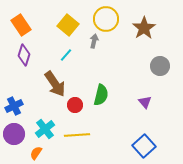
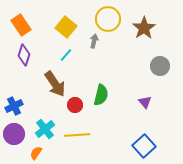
yellow circle: moved 2 px right
yellow square: moved 2 px left, 2 px down
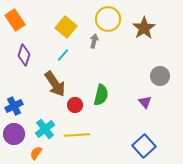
orange rectangle: moved 6 px left, 5 px up
cyan line: moved 3 px left
gray circle: moved 10 px down
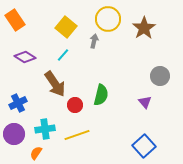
purple diamond: moved 1 px right, 2 px down; rotated 75 degrees counterclockwise
blue cross: moved 4 px right, 3 px up
cyan cross: rotated 30 degrees clockwise
yellow line: rotated 15 degrees counterclockwise
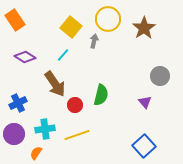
yellow square: moved 5 px right
